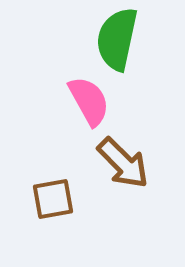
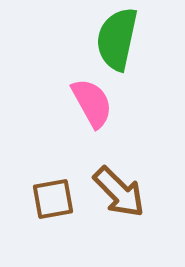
pink semicircle: moved 3 px right, 2 px down
brown arrow: moved 4 px left, 29 px down
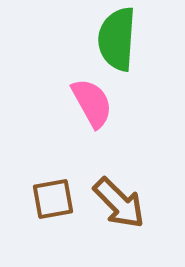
green semicircle: rotated 8 degrees counterclockwise
brown arrow: moved 11 px down
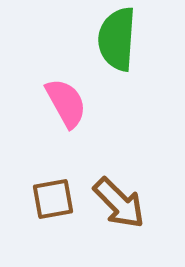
pink semicircle: moved 26 px left
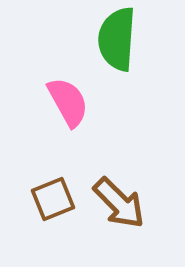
pink semicircle: moved 2 px right, 1 px up
brown square: rotated 12 degrees counterclockwise
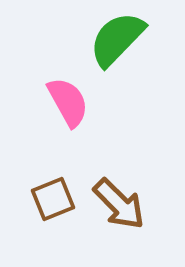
green semicircle: rotated 40 degrees clockwise
brown arrow: moved 1 px down
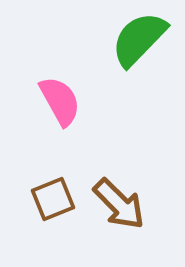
green semicircle: moved 22 px right
pink semicircle: moved 8 px left, 1 px up
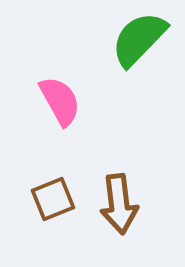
brown arrow: rotated 38 degrees clockwise
